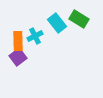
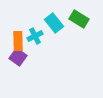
cyan rectangle: moved 3 px left
purple square: rotated 18 degrees counterclockwise
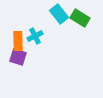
green rectangle: moved 1 px right, 1 px up
cyan rectangle: moved 5 px right, 9 px up
purple square: rotated 18 degrees counterclockwise
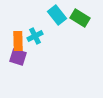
cyan rectangle: moved 2 px left, 1 px down
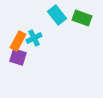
green rectangle: moved 2 px right; rotated 12 degrees counterclockwise
cyan cross: moved 1 px left, 2 px down
orange rectangle: rotated 30 degrees clockwise
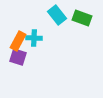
cyan cross: rotated 28 degrees clockwise
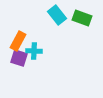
cyan cross: moved 13 px down
purple square: moved 1 px right, 1 px down
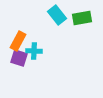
green rectangle: rotated 30 degrees counterclockwise
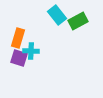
green rectangle: moved 4 px left, 3 px down; rotated 18 degrees counterclockwise
orange rectangle: moved 3 px up; rotated 12 degrees counterclockwise
cyan cross: moved 3 px left
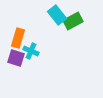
green rectangle: moved 5 px left
cyan cross: rotated 21 degrees clockwise
purple square: moved 3 px left
